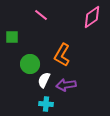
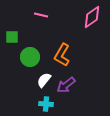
pink line: rotated 24 degrees counterclockwise
green circle: moved 7 px up
white semicircle: rotated 14 degrees clockwise
purple arrow: rotated 30 degrees counterclockwise
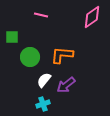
orange L-shape: rotated 65 degrees clockwise
cyan cross: moved 3 px left; rotated 24 degrees counterclockwise
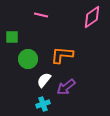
green circle: moved 2 px left, 2 px down
purple arrow: moved 2 px down
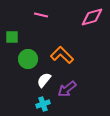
pink diamond: rotated 20 degrees clockwise
orange L-shape: rotated 40 degrees clockwise
purple arrow: moved 1 px right, 2 px down
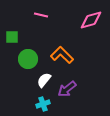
pink diamond: moved 1 px left, 3 px down
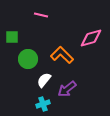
pink diamond: moved 18 px down
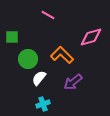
pink line: moved 7 px right; rotated 16 degrees clockwise
pink diamond: moved 1 px up
white semicircle: moved 5 px left, 2 px up
purple arrow: moved 6 px right, 7 px up
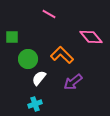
pink line: moved 1 px right, 1 px up
pink diamond: rotated 65 degrees clockwise
cyan cross: moved 8 px left
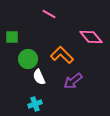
white semicircle: moved 1 px up; rotated 63 degrees counterclockwise
purple arrow: moved 1 px up
